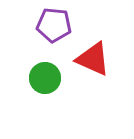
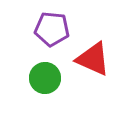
purple pentagon: moved 2 px left, 4 px down
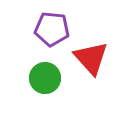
red triangle: moved 2 px left, 1 px up; rotated 24 degrees clockwise
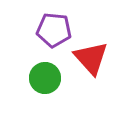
purple pentagon: moved 2 px right, 1 px down
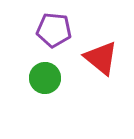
red triangle: moved 10 px right; rotated 9 degrees counterclockwise
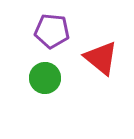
purple pentagon: moved 2 px left, 1 px down
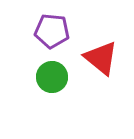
green circle: moved 7 px right, 1 px up
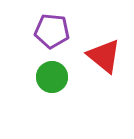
red triangle: moved 3 px right, 2 px up
